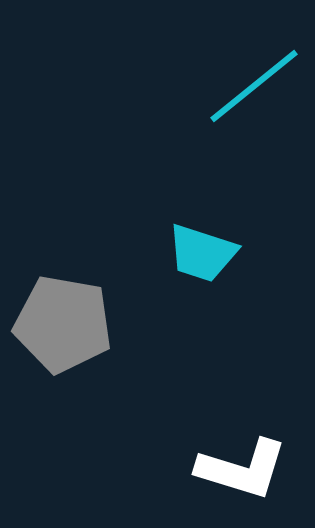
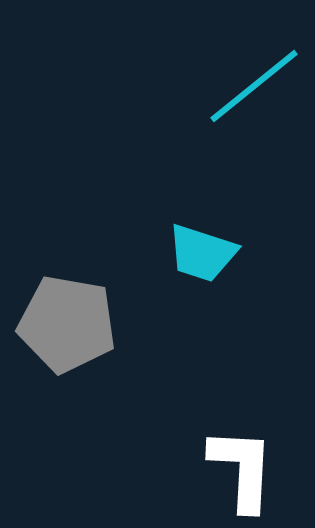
gray pentagon: moved 4 px right
white L-shape: rotated 104 degrees counterclockwise
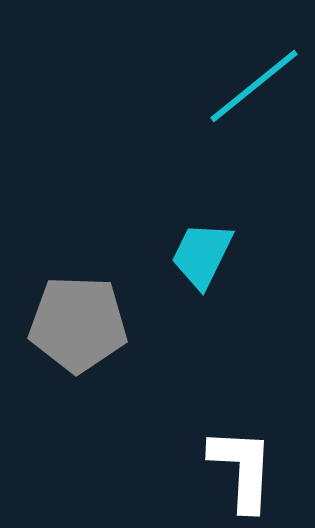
cyan trapezoid: moved 2 px down; rotated 98 degrees clockwise
gray pentagon: moved 11 px right; rotated 8 degrees counterclockwise
